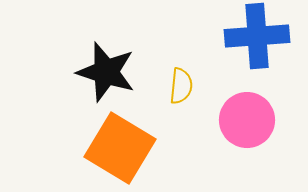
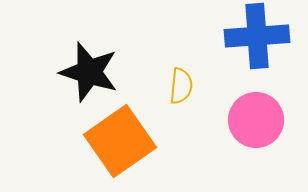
black star: moved 17 px left
pink circle: moved 9 px right
orange square: moved 7 px up; rotated 24 degrees clockwise
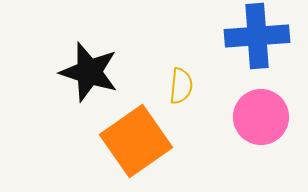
pink circle: moved 5 px right, 3 px up
orange square: moved 16 px right
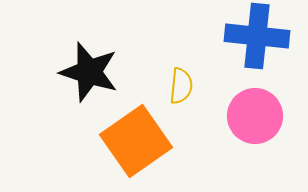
blue cross: rotated 10 degrees clockwise
pink circle: moved 6 px left, 1 px up
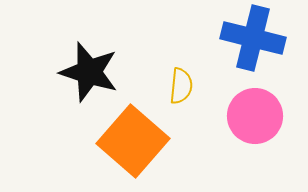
blue cross: moved 4 px left, 2 px down; rotated 8 degrees clockwise
orange square: moved 3 px left; rotated 14 degrees counterclockwise
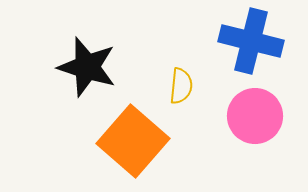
blue cross: moved 2 px left, 3 px down
black star: moved 2 px left, 5 px up
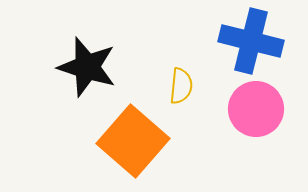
pink circle: moved 1 px right, 7 px up
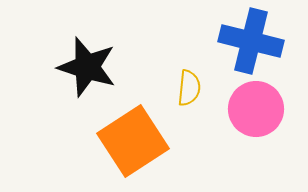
yellow semicircle: moved 8 px right, 2 px down
orange square: rotated 16 degrees clockwise
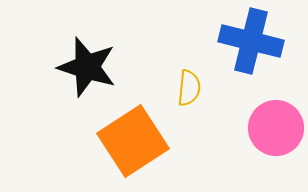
pink circle: moved 20 px right, 19 px down
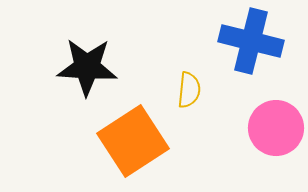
black star: rotated 14 degrees counterclockwise
yellow semicircle: moved 2 px down
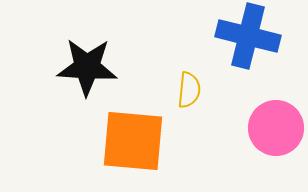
blue cross: moved 3 px left, 5 px up
orange square: rotated 38 degrees clockwise
